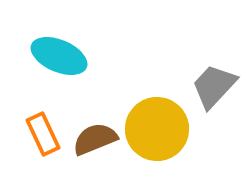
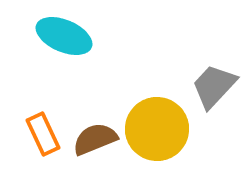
cyan ellipse: moved 5 px right, 20 px up
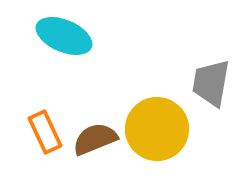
gray trapezoid: moved 3 px left, 3 px up; rotated 33 degrees counterclockwise
orange rectangle: moved 2 px right, 2 px up
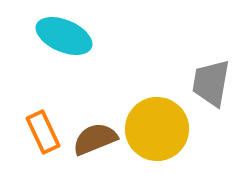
orange rectangle: moved 2 px left
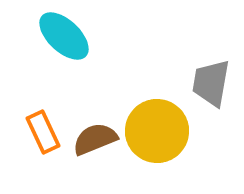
cyan ellipse: rotated 20 degrees clockwise
yellow circle: moved 2 px down
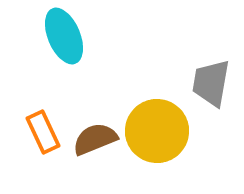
cyan ellipse: rotated 24 degrees clockwise
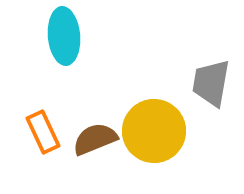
cyan ellipse: rotated 18 degrees clockwise
yellow circle: moved 3 px left
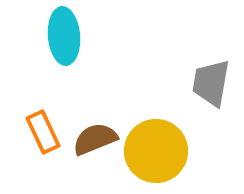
yellow circle: moved 2 px right, 20 px down
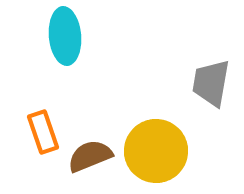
cyan ellipse: moved 1 px right
orange rectangle: rotated 6 degrees clockwise
brown semicircle: moved 5 px left, 17 px down
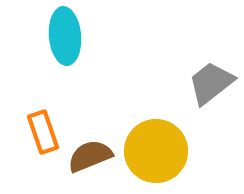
gray trapezoid: rotated 42 degrees clockwise
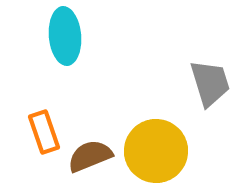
gray trapezoid: moved 1 px left; rotated 111 degrees clockwise
orange rectangle: moved 1 px right
